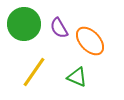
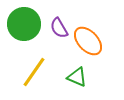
orange ellipse: moved 2 px left
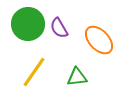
green circle: moved 4 px right
orange ellipse: moved 11 px right, 1 px up
green triangle: rotated 30 degrees counterclockwise
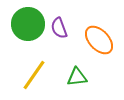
purple semicircle: rotated 10 degrees clockwise
yellow line: moved 3 px down
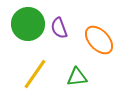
yellow line: moved 1 px right, 1 px up
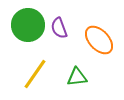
green circle: moved 1 px down
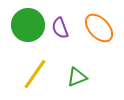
purple semicircle: moved 1 px right
orange ellipse: moved 12 px up
green triangle: rotated 15 degrees counterclockwise
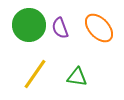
green circle: moved 1 px right
green triangle: rotated 30 degrees clockwise
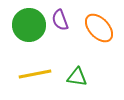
purple semicircle: moved 8 px up
yellow line: rotated 44 degrees clockwise
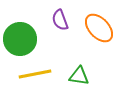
green circle: moved 9 px left, 14 px down
green triangle: moved 2 px right, 1 px up
